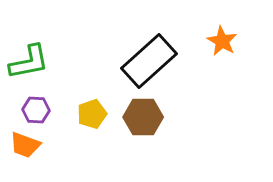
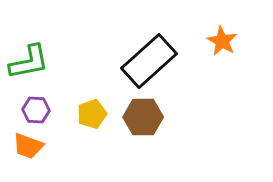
orange trapezoid: moved 3 px right, 1 px down
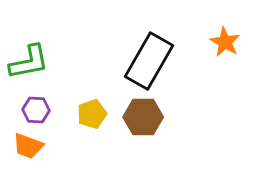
orange star: moved 3 px right, 1 px down
black rectangle: rotated 18 degrees counterclockwise
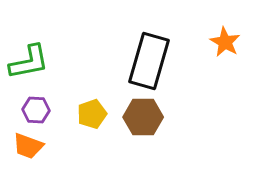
black rectangle: rotated 14 degrees counterclockwise
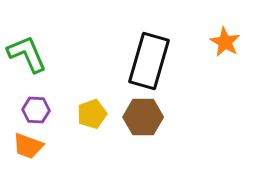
green L-shape: moved 2 px left, 8 px up; rotated 102 degrees counterclockwise
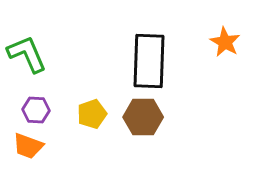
black rectangle: rotated 14 degrees counterclockwise
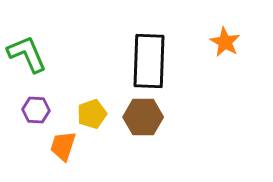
orange trapezoid: moved 35 px right; rotated 88 degrees clockwise
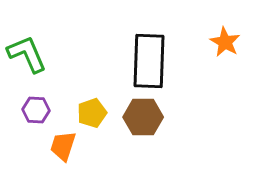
yellow pentagon: moved 1 px up
